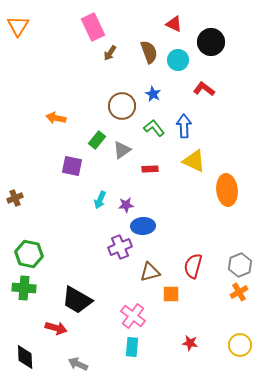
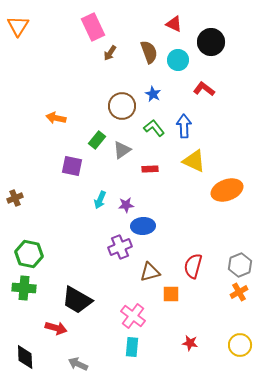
orange ellipse: rotated 76 degrees clockwise
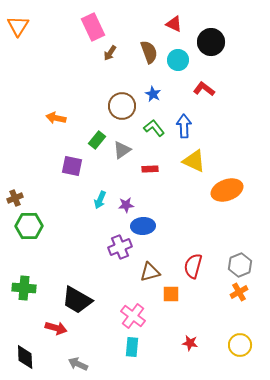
green hexagon: moved 28 px up; rotated 12 degrees counterclockwise
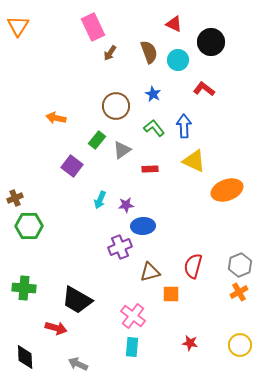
brown circle: moved 6 px left
purple square: rotated 25 degrees clockwise
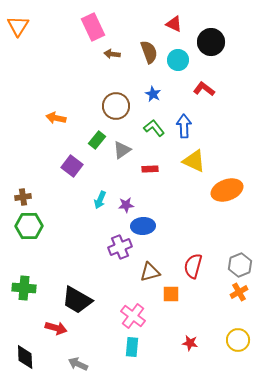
brown arrow: moved 2 px right, 1 px down; rotated 63 degrees clockwise
brown cross: moved 8 px right, 1 px up; rotated 14 degrees clockwise
yellow circle: moved 2 px left, 5 px up
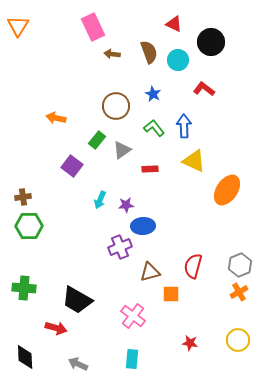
orange ellipse: rotated 36 degrees counterclockwise
cyan rectangle: moved 12 px down
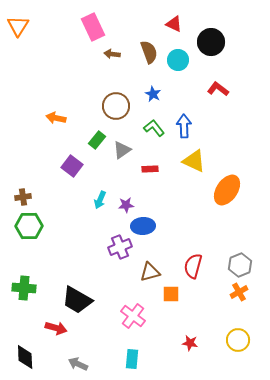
red L-shape: moved 14 px right
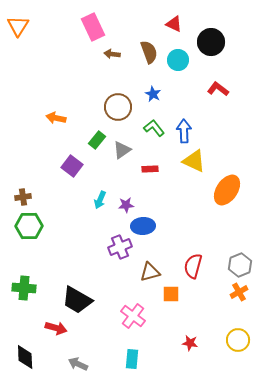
brown circle: moved 2 px right, 1 px down
blue arrow: moved 5 px down
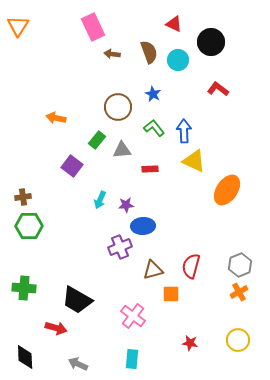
gray triangle: rotated 30 degrees clockwise
red semicircle: moved 2 px left
brown triangle: moved 3 px right, 2 px up
